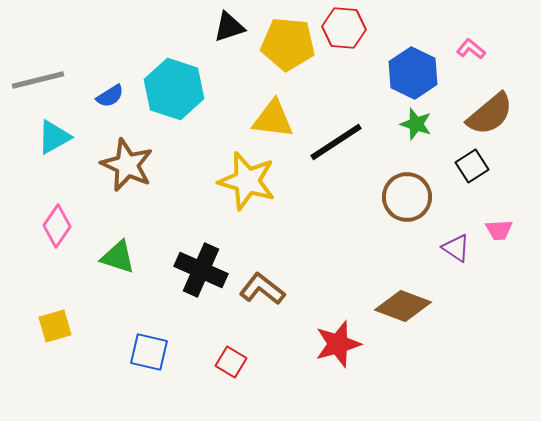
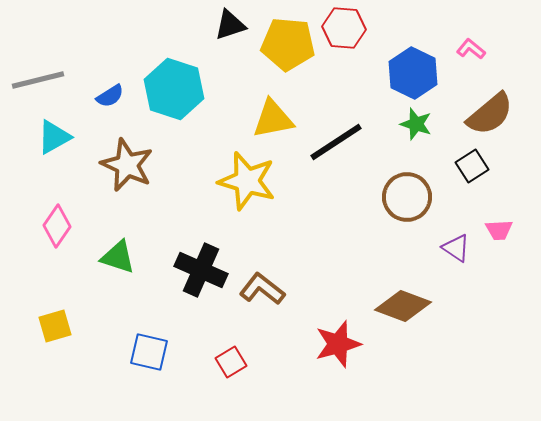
black triangle: moved 1 px right, 2 px up
yellow triangle: rotated 18 degrees counterclockwise
red square: rotated 28 degrees clockwise
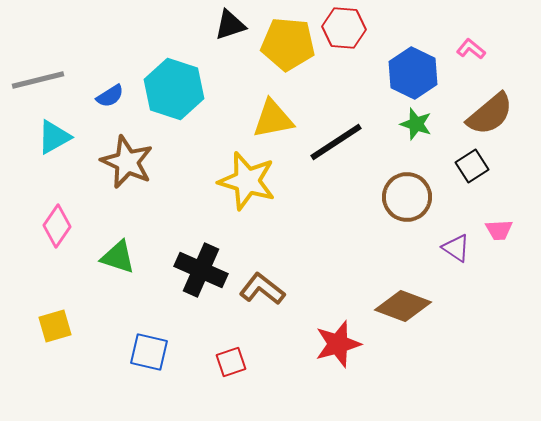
brown star: moved 3 px up
red square: rotated 12 degrees clockwise
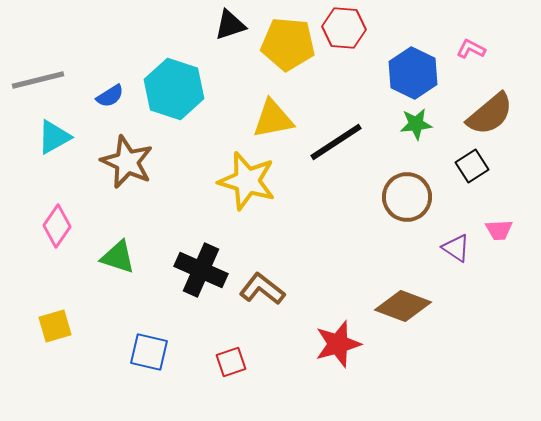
pink L-shape: rotated 12 degrees counterclockwise
green star: rotated 24 degrees counterclockwise
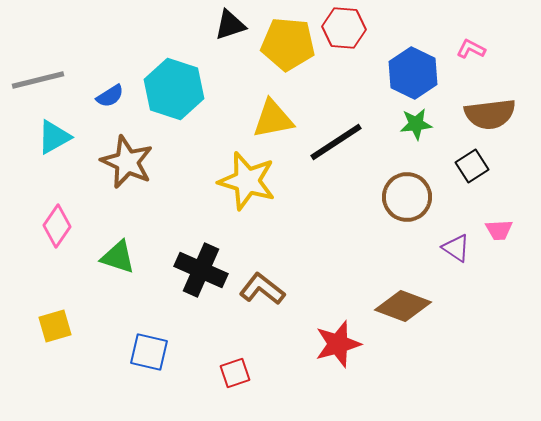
brown semicircle: rotated 33 degrees clockwise
red square: moved 4 px right, 11 px down
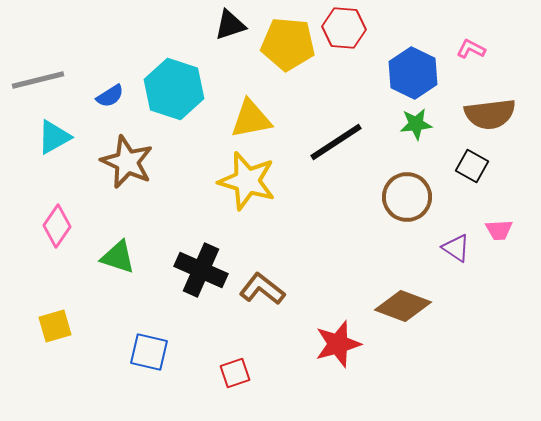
yellow triangle: moved 22 px left
black square: rotated 28 degrees counterclockwise
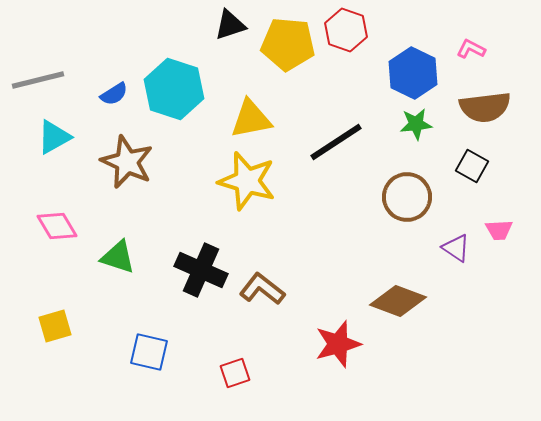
red hexagon: moved 2 px right, 2 px down; rotated 15 degrees clockwise
blue semicircle: moved 4 px right, 2 px up
brown semicircle: moved 5 px left, 7 px up
pink diamond: rotated 66 degrees counterclockwise
brown diamond: moved 5 px left, 5 px up
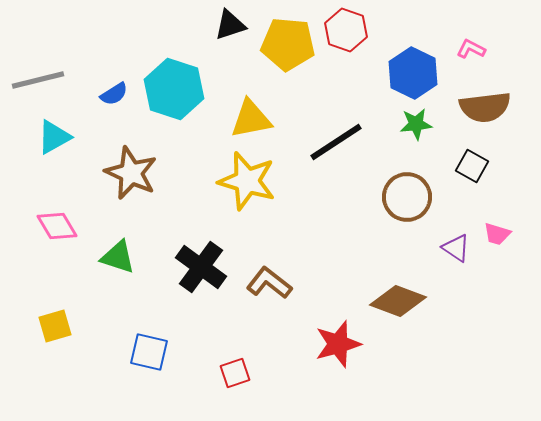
brown star: moved 4 px right, 11 px down
pink trapezoid: moved 2 px left, 4 px down; rotated 20 degrees clockwise
black cross: moved 3 px up; rotated 12 degrees clockwise
brown L-shape: moved 7 px right, 6 px up
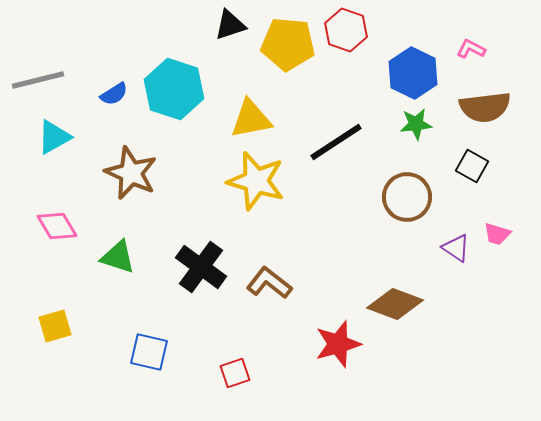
yellow star: moved 9 px right
brown diamond: moved 3 px left, 3 px down
